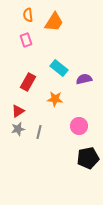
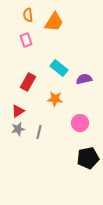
pink circle: moved 1 px right, 3 px up
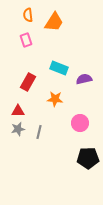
cyan rectangle: rotated 18 degrees counterclockwise
red triangle: rotated 32 degrees clockwise
black pentagon: rotated 10 degrees clockwise
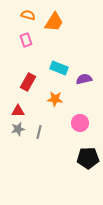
orange semicircle: rotated 112 degrees clockwise
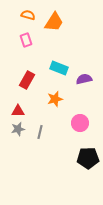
red rectangle: moved 1 px left, 2 px up
orange star: rotated 21 degrees counterclockwise
gray line: moved 1 px right
